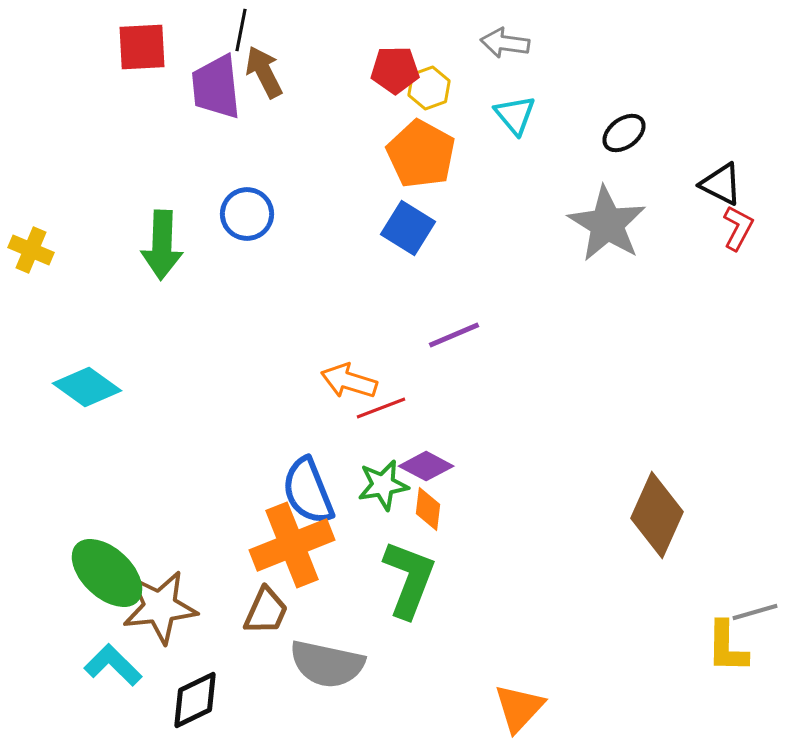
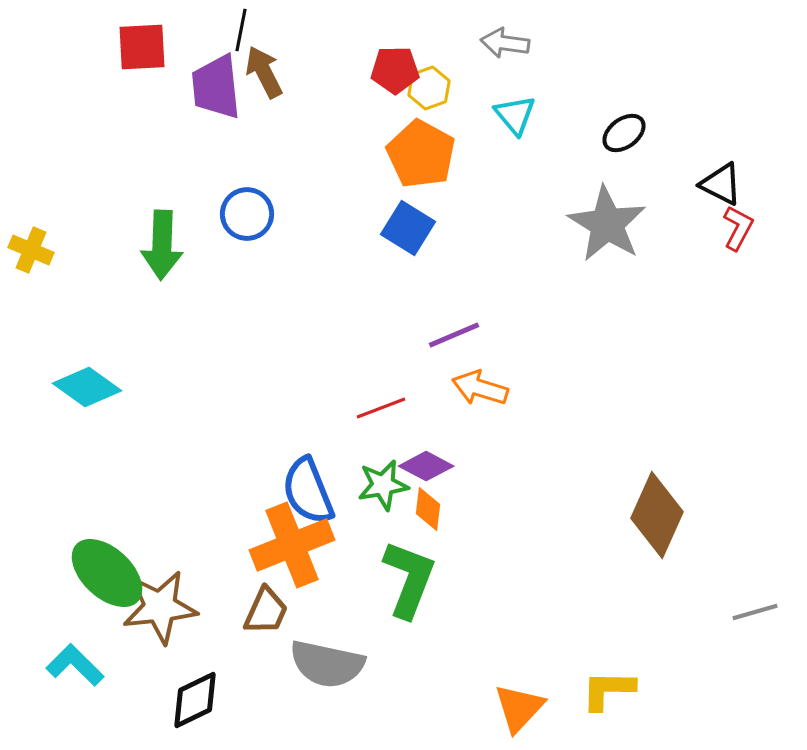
orange arrow: moved 131 px right, 7 px down
yellow L-shape: moved 119 px left, 43 px down; rotated 90 degrees clockwise
cyan L-shape: moved 38 px left
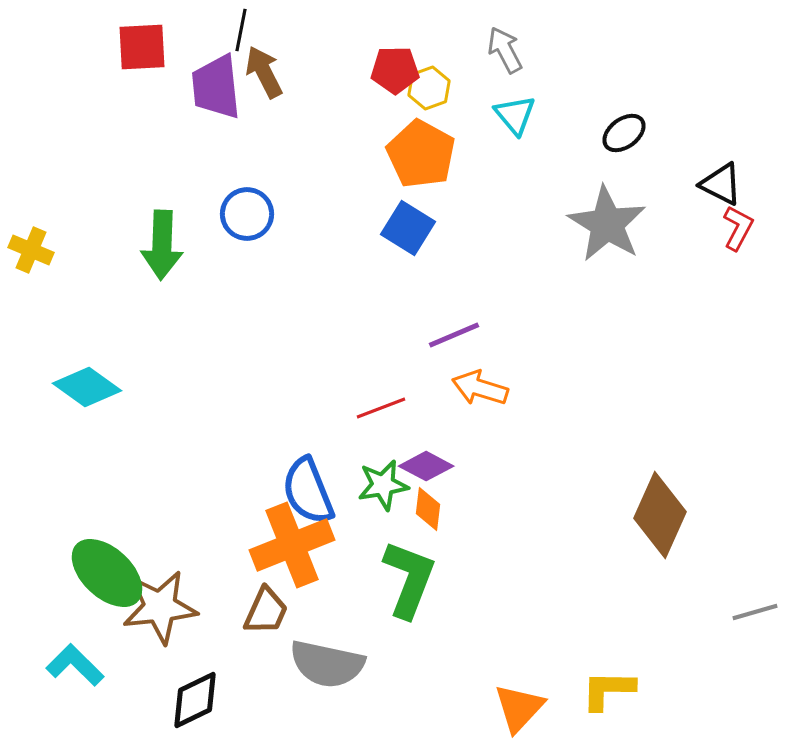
gray arrow: moved 7 px down; rotated 54 degrees clockwise
brown diamond: moved 3 px right
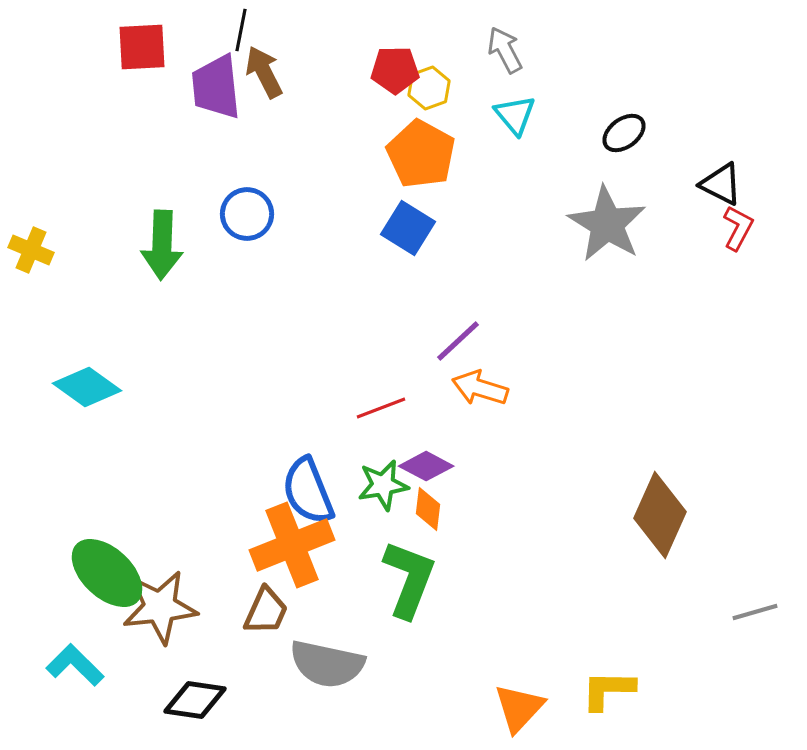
purple line: moved 4 px right, 6 px down; rotated 20 degrees counterclockwise
black diamond: rotated 34 degrees clockwise
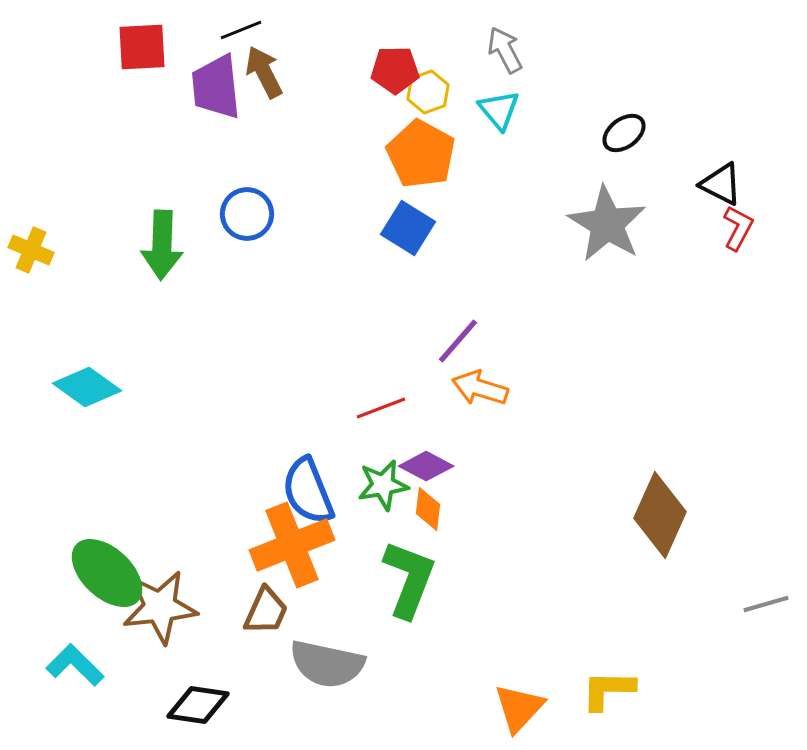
black line: rotated 57 degrees clockwise
yellow hexagon: moved 1 px left, 4 px down
cyan triangle: moved 16 px left, 5 px up
purple line: rotated 6 degrees counterclockwise
gray line: moved 11 px right, 8 px up
black diamond: moved 3 px right, 5 px down
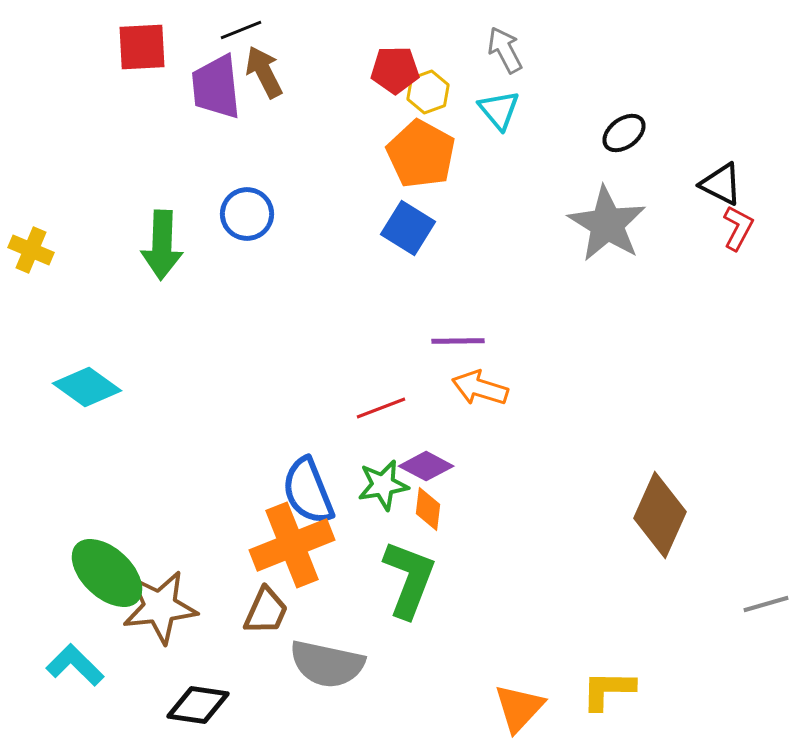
purple line: rotated 48 degrees clockwise
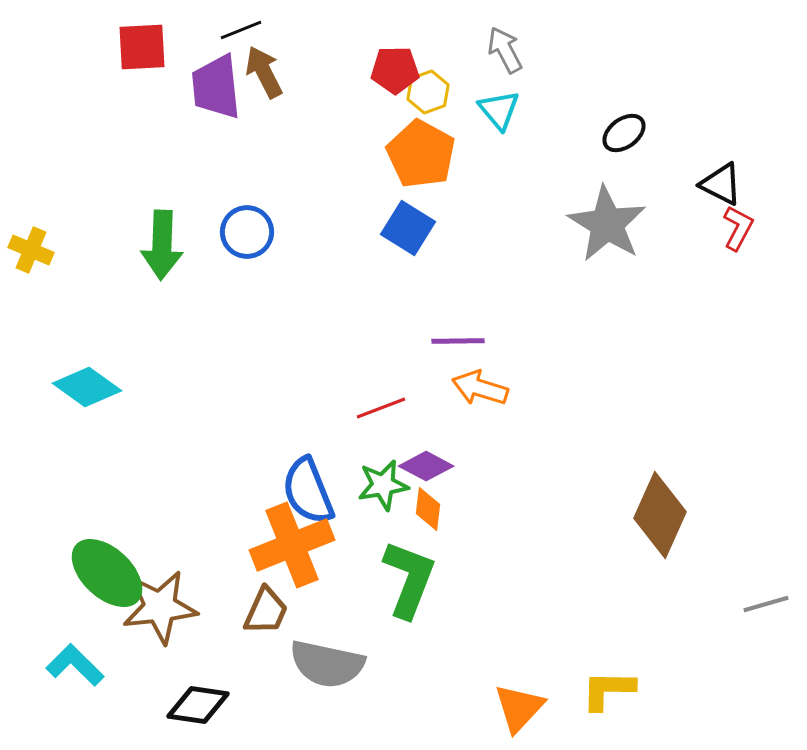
blue circle: moved 18 px down
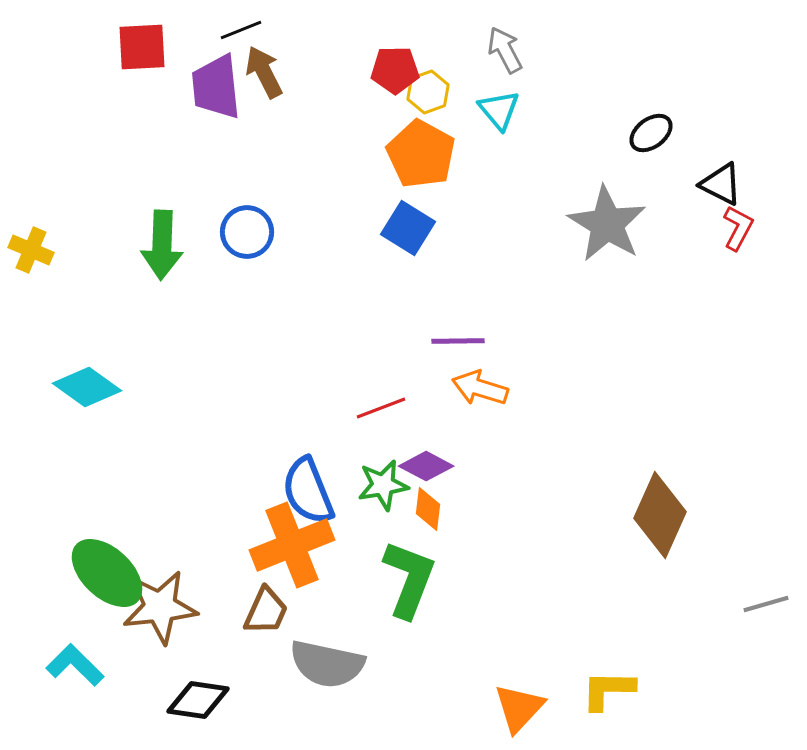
black ellipse: moved 27 px right
black diamond: moved 5 px up
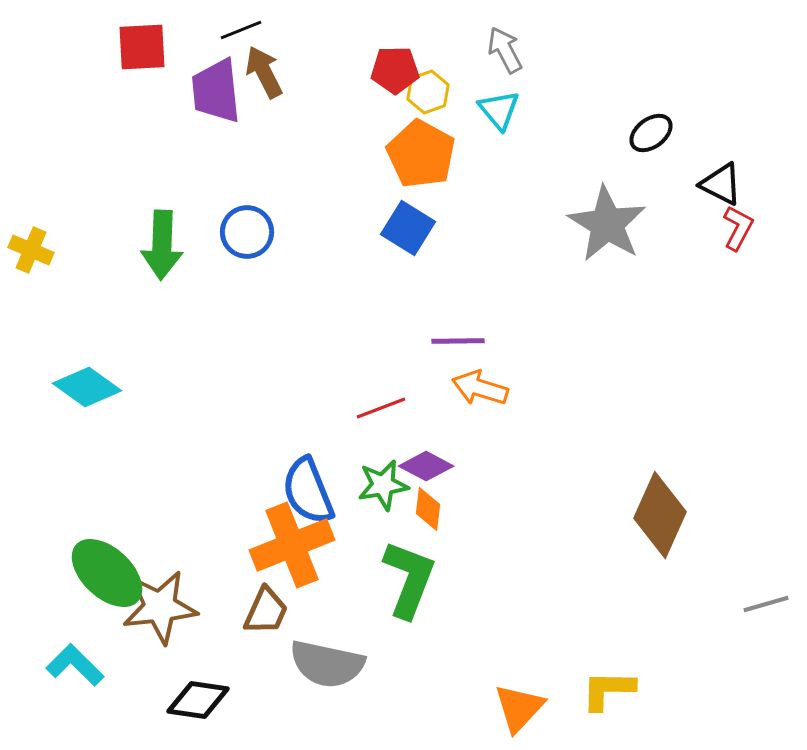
purple trapezoid: moved 4 px down
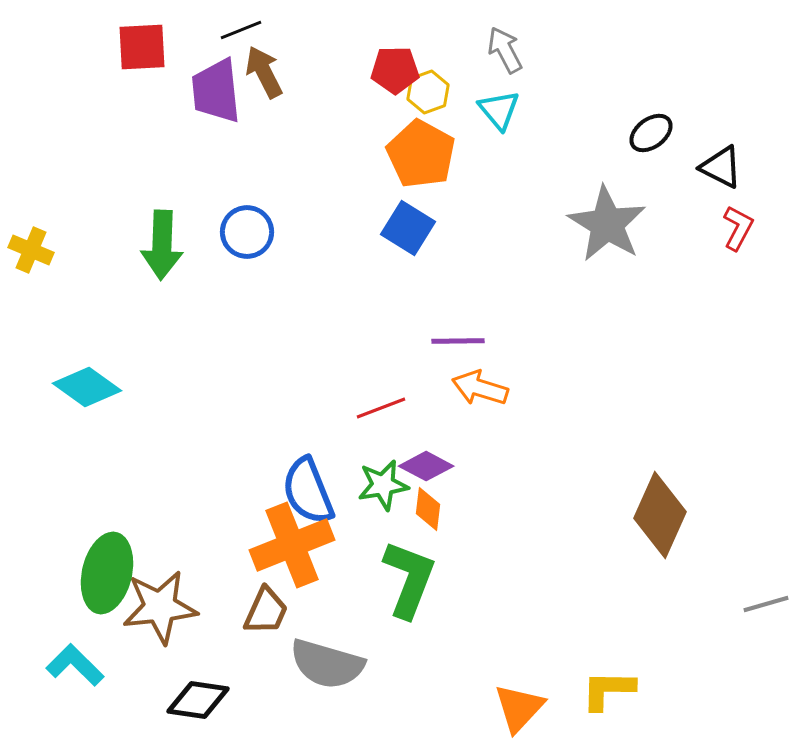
black triangle: moved 17 px up
green ellipse: rotated 60 degrees clockwise
gray semicircle: rotated 4 degrees clockwise
